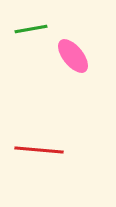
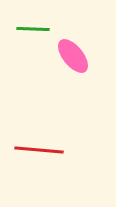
green line: moved 2 px right; rotated 12 degrees clockwise
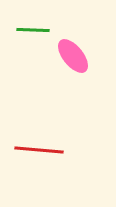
green line: moved 1 px down
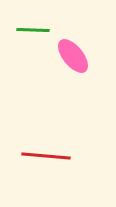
red line: moved 7 px right, 6 px down
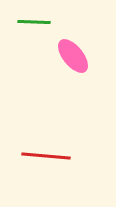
green line: moved 1 px right, 8 px up
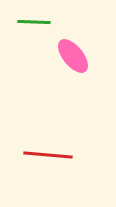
red line: moved 2 px right, 1 px up
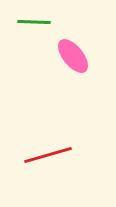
red line: rotated 21 degrees counterclockwise
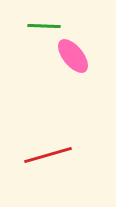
green line: moved 10 px right, 4 px down
